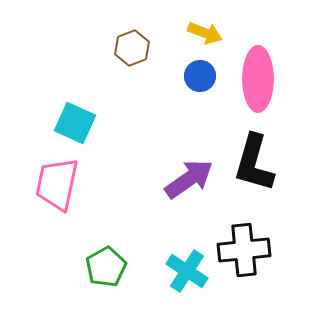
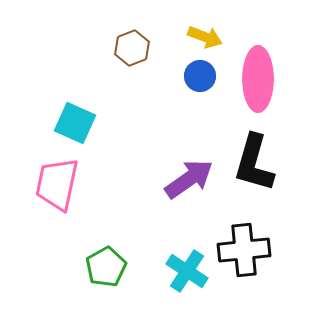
yellow arrow: moved 4 px down
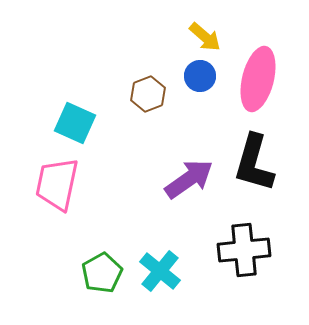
yellow arrow: rotated 20 degrees clockwise
brown hexagon: moved 16 px right, 46 px down
pink ellipse: rotated 14 degrees clockwise
green pentagon: moved 4 px left, 6 px down
cyan cross: moved 27 px left; rotated 6 degrees clockwise
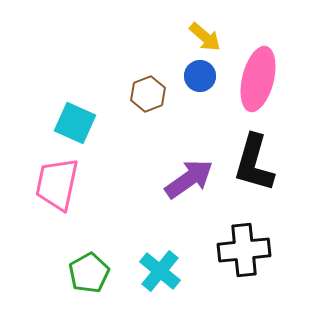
green pentagon: moved 13 px left
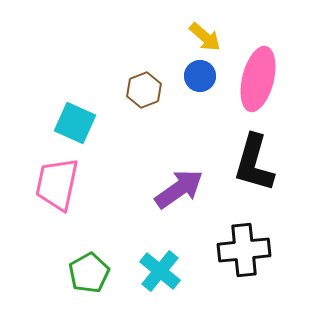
brown hexagon: moved 4 px left, 4 px up
purple arrow: moved 10 px left, 10 px down
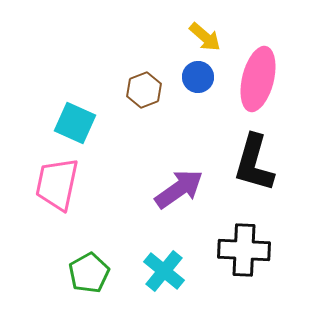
blue circle: moved 2 px left, 1 px down
black cross: rotated 9 degrees clockwise
cyan cross: moved 4 px right
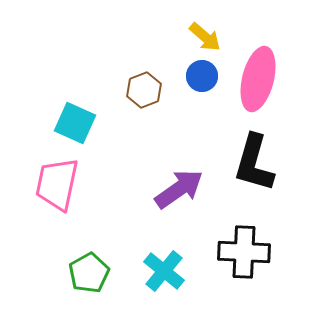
blue circle: moved 4 px right, 1 px up
black cross: moved 2 px down
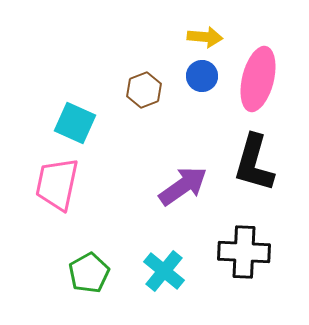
yellow arrow: rotated 36 degrees counterclockwise
purple arrow: moved 4 px right, 3 px up
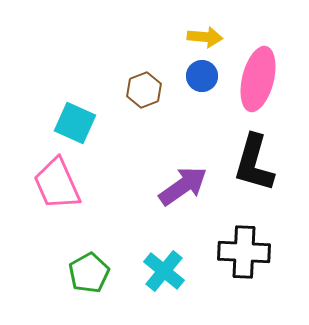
pink trapezoid: rotated 36 degrees counterclockwise
